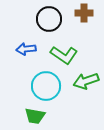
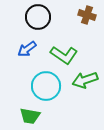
brown cross: moved 3 px right, 2 px down; rotated 18 degrees clockwise
black circle: moved 11 px left, 2 px up
blue arrow: moved 1 px right; rotated 30 degrees counterclockwise
green arrow: moved 1 px left, 1 px up
green trapezoid: moved 5 px left
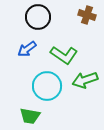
cyan circle: moved 1 px right
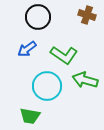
green arrow: rotated 35 degrees clockwise
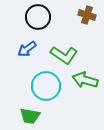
cyan circle: moved 1 px left
